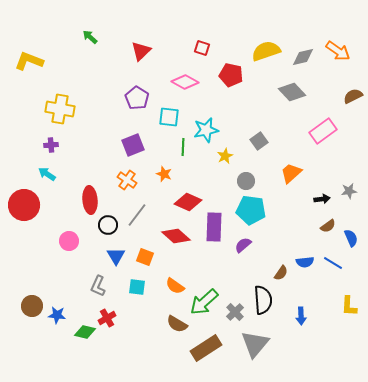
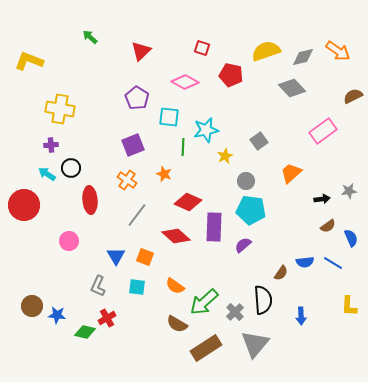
gray diamond at (292, 92): moved 4 px up
black circle at (108, 225): moved 37 px left, 57 px up
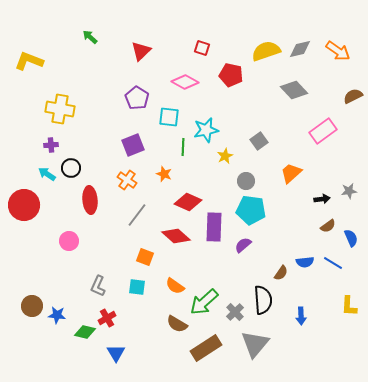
gray diamond at (303, 57): moved 3 px left, 8 px up
gray diamond at (292, 88): moved 2 px right, 2 px down
blue triangle at (116, 256): moved 97 px down
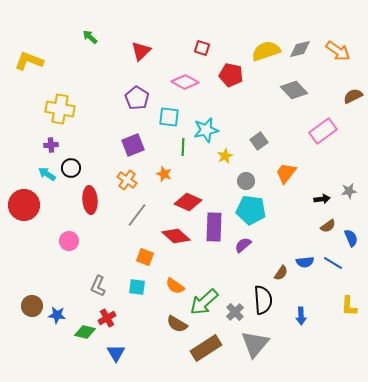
orange trapezoid at (291, 173): moved 5 px left; rotated 10 degrees counterclockwise
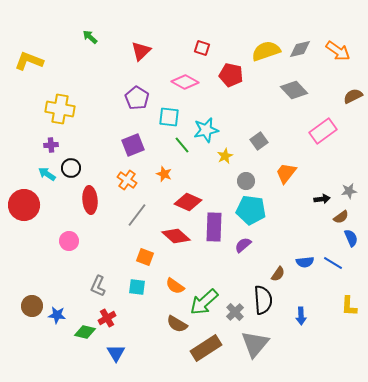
green line at (183, 147): moved 1 px left, 2 px up; rotated 42 degrees counterclockwise
brown semicircle at (328, 226): moved 13 px right, 9 px up
brown semicircle at (281, 273): moved 3 px left, 1 px down
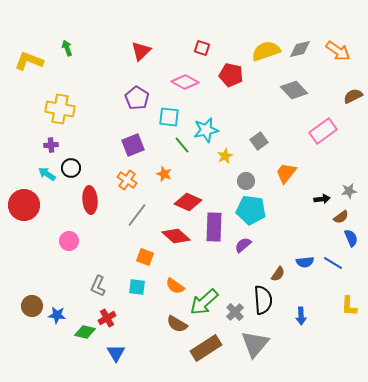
green arrow at (90, 37): moved 23 px left, 11 px down; rotated 28 degrees clockwise
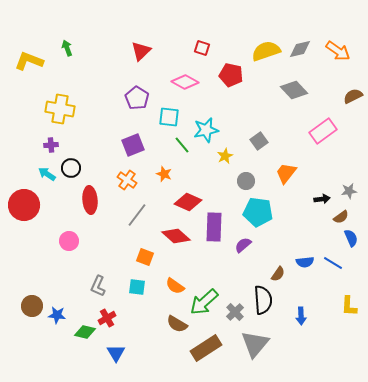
cyan pentagon at (251, 210): moved 7 px right, 2 px down
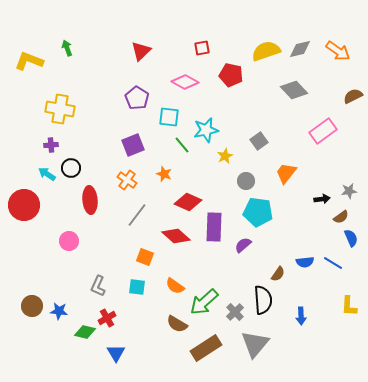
red square at (202, 48): rotated 28 degrees counterclockwise
blue star at (57, 315): moved 2 px right, 4 px up
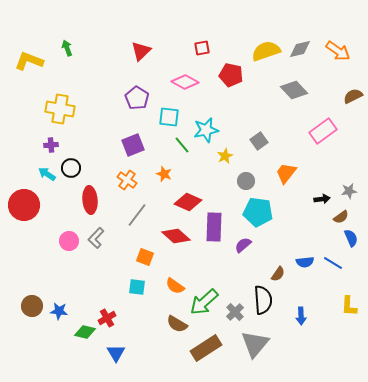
gray L-shape at (98, 286): moved 2 px left, 48 px up; rotated 20 degrees clockwise
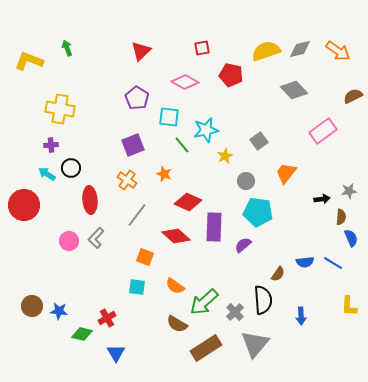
brown semicircle at (341, 217): rotated 49 degrees counterclockwise
green diamond at (85, 332): moved 3 px left, 2 px down
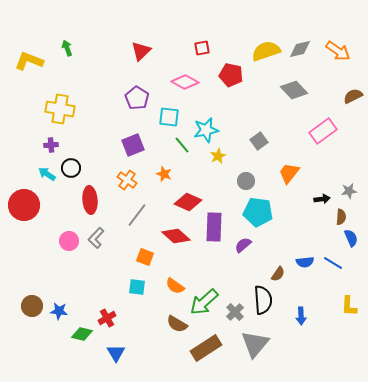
yellow star at (225, 156): moved 7 px left
orange trapezoid at (286, 173): moved 3 px right
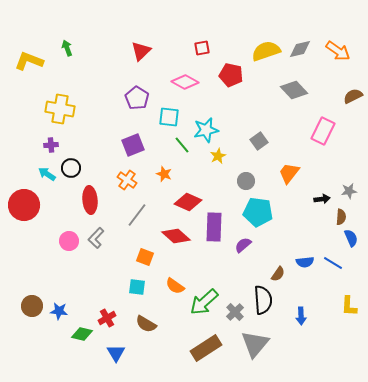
pink rectangle at (323, 131): rotated 28 degrees counterclockwise
brown semicircle at (177, 324): moved 31 px left
